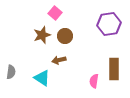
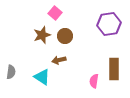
cyan triangle: moved 1 px up
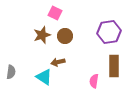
pink square: rotated 16 degrees counterclockwise
purple hexagon: moved 8 px down
brown arrow: moved 1 px left, 2 px down
brown rectangle: moved 3 px up
cyan triangle: moved 2 px right
